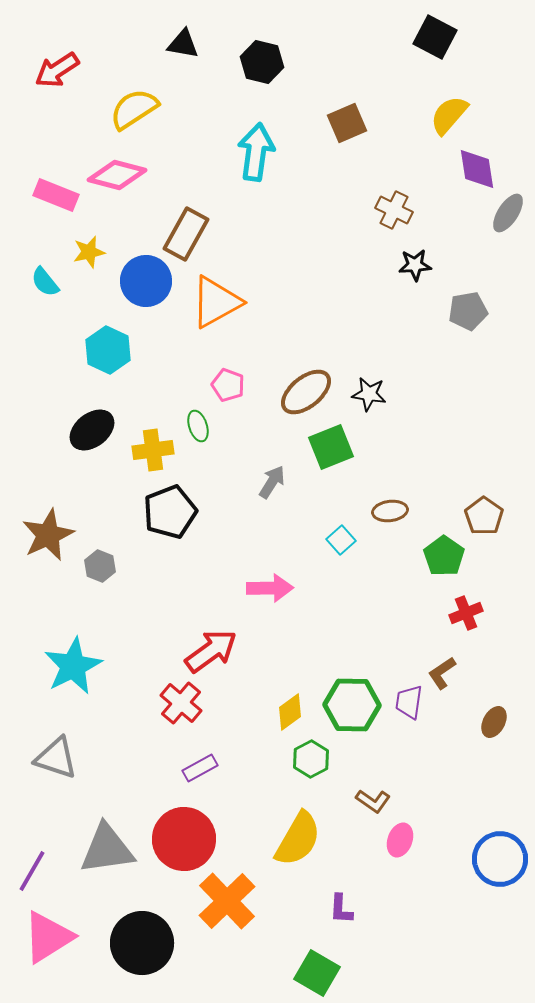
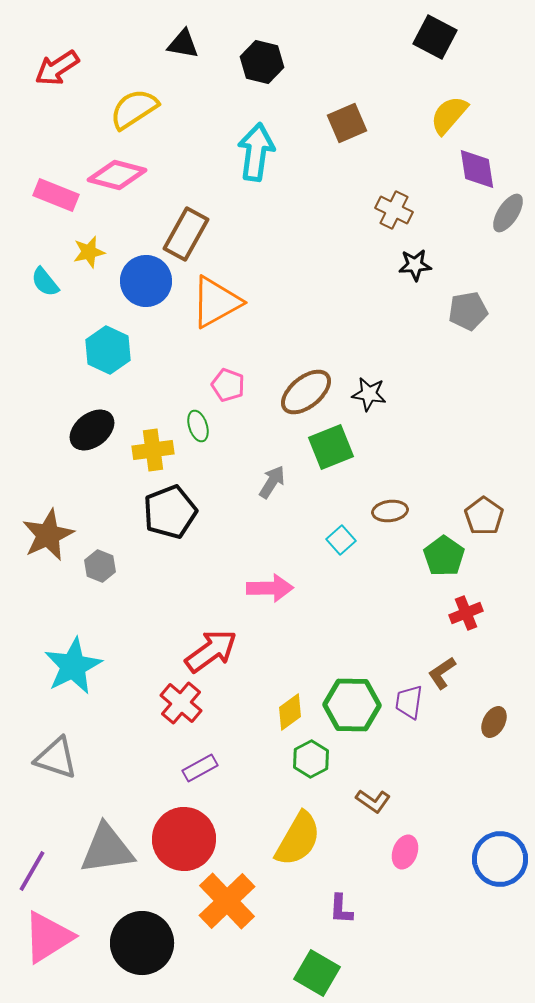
red arrow at (57, 70): moved 2 px up
pink ellipse at (400, 840): moved 5 px right, 12 px down
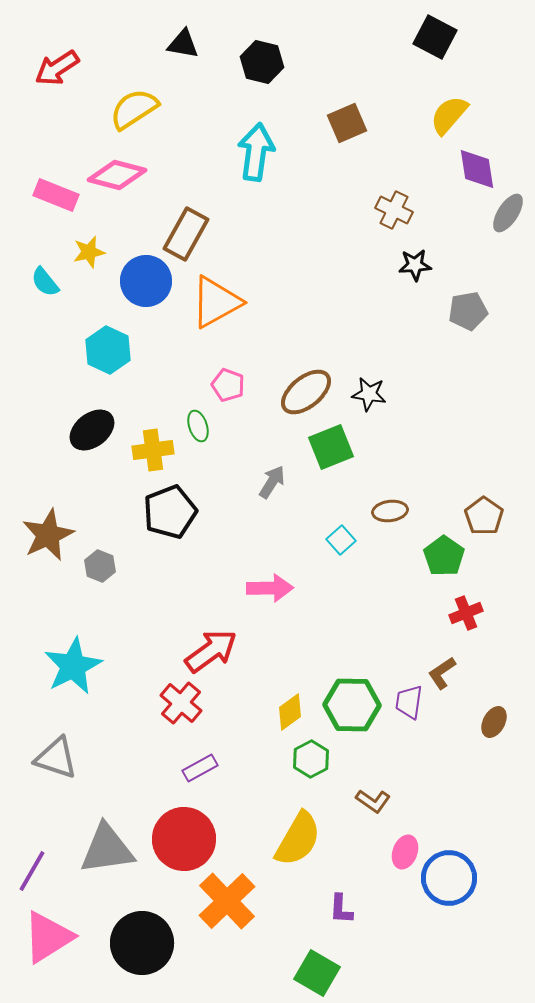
blue circle at (500, 859): moved 51 px left, 19 px down
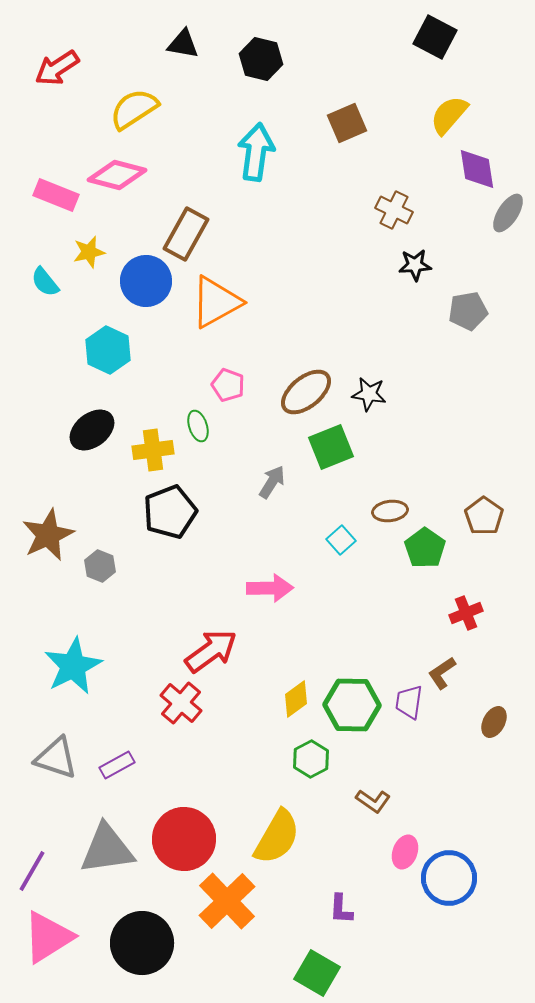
black hexagon at (262, 62): moved 1 px left, 3 px up
green pentagon at (444, 556): moved 19 px left, 8 px up
yellow diamond at (290, 712): moved 6 px right, 13 px up
purple rectangle at (200, 768): moved 83 px left, 3 px up
yellow semicircle at (298, 839): moved 21 px left, 2 px up
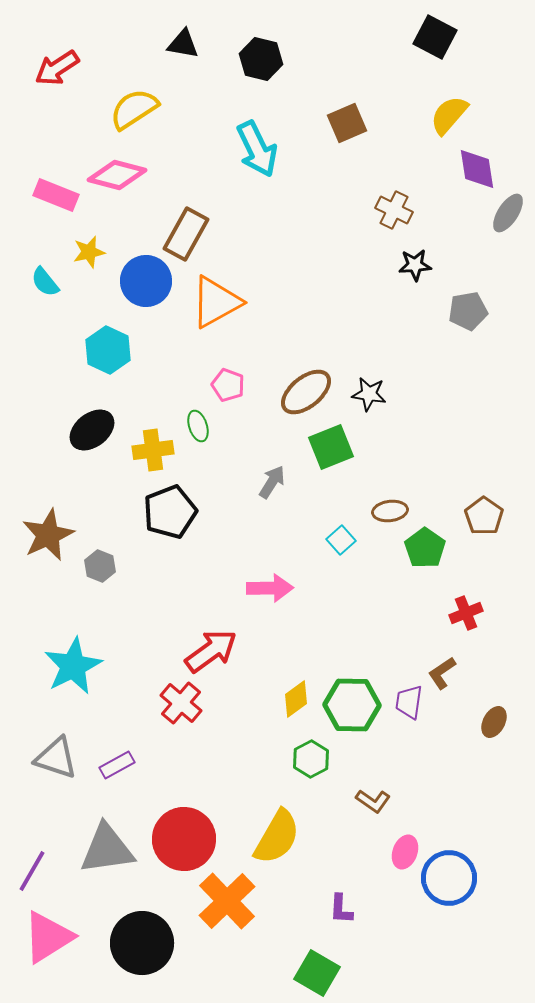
cyan arrow at (256, 152): moved 1 px right, 3 px up; rotated 146 degrees clockwise
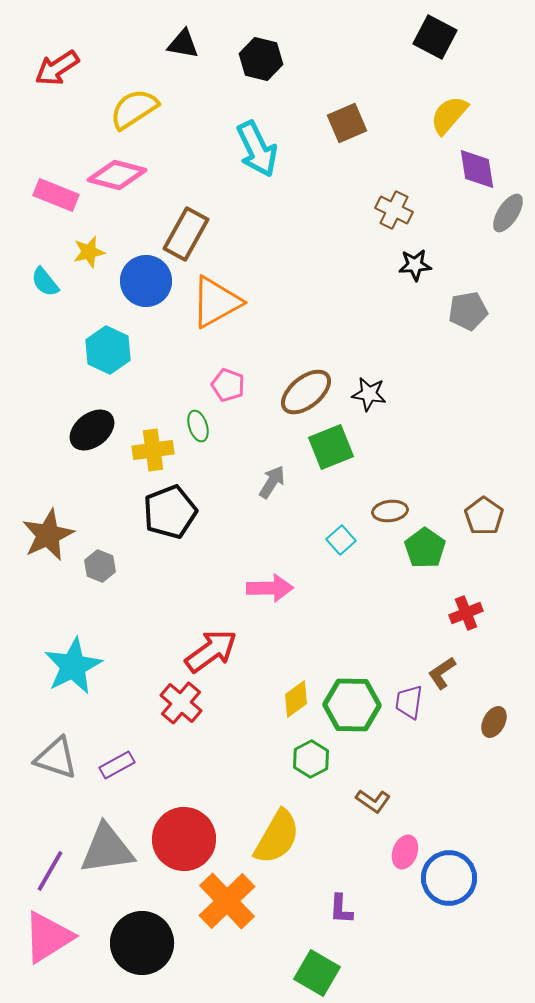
purple line at (32, 871): moved 18 px right
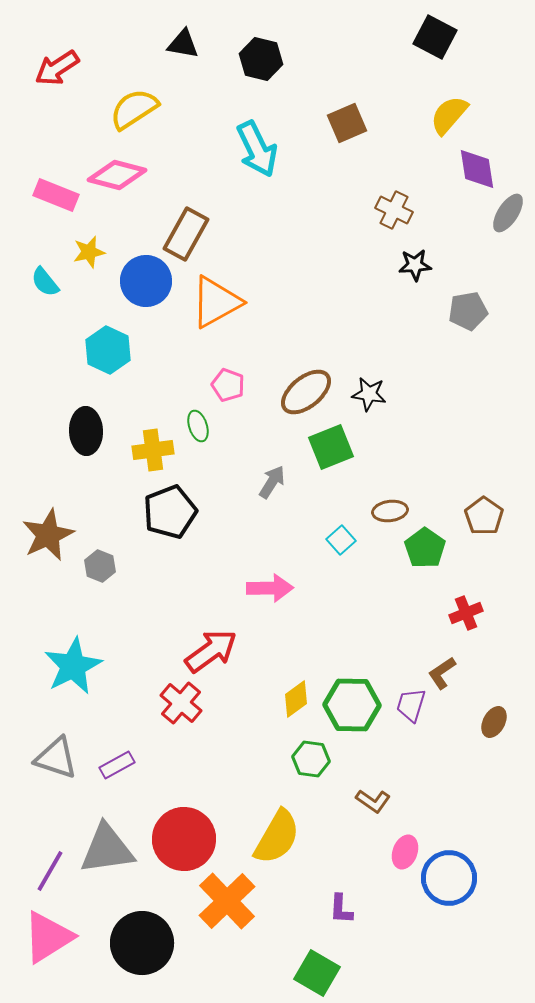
black ellipse at (92, 430): moved 6 px left, 1 px down; rotated 54 degrees counterclockwise
purple trapezoid at (409, 702): moved 2 px right, 3 px down; rotated 9 degrees clockwise
green hexagon at (311, 759): rotated 24 degrees counterclockwise
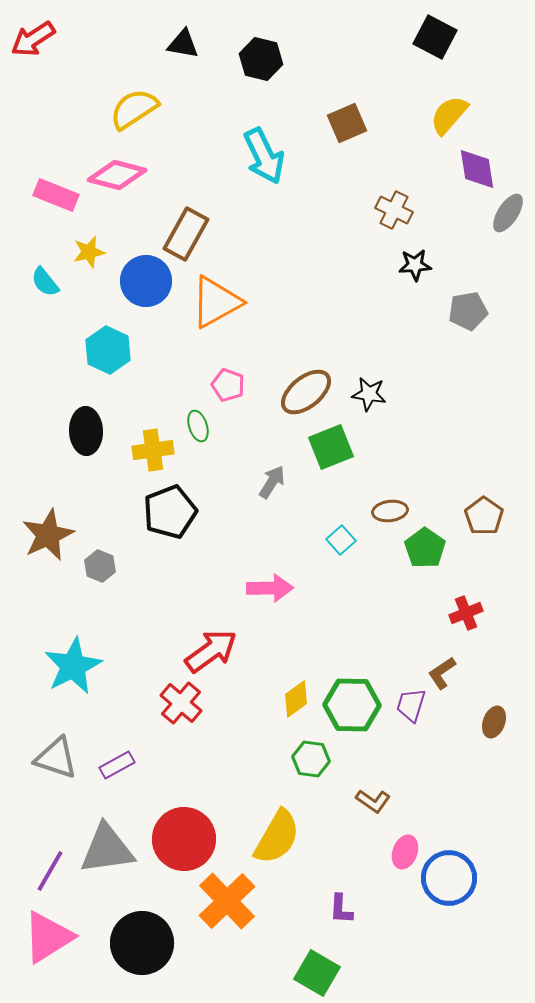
red arrow at (57, 68): moved 24 px left, 29 px up
cyan arrow at (257, 149): moved 7 px right, 7 px down
brown ellipse at (494, 722): rotated 8 degrees counterclockwise
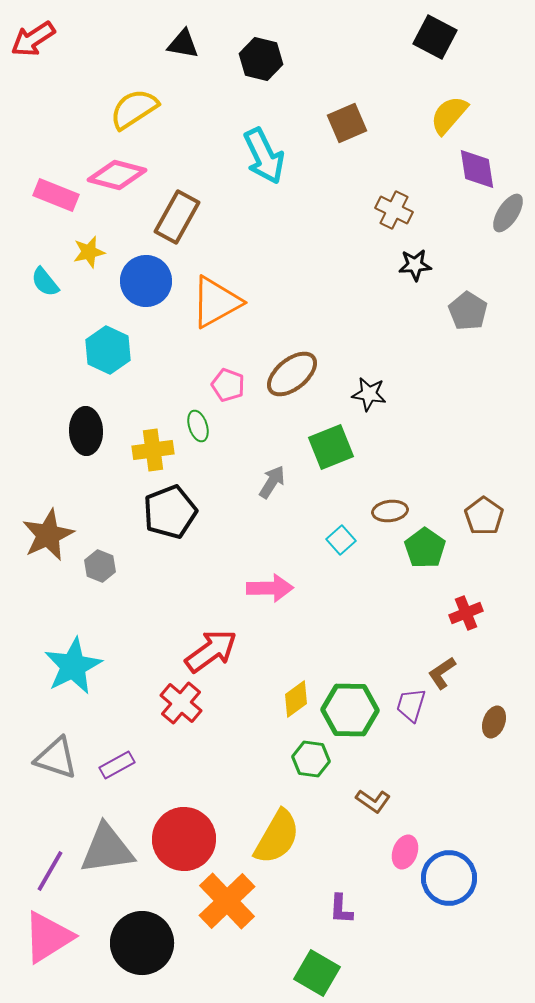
brown rectangle at (186, 234): moved 9 px left, 17 px up
gray pentagon at (468, 311): rotated 30 degrees counterclockwise
brown ellipse at (306, 392): moved 14 px left, 18 px up
green hexagon at (352, 705): moved 2 px left, 5 px down
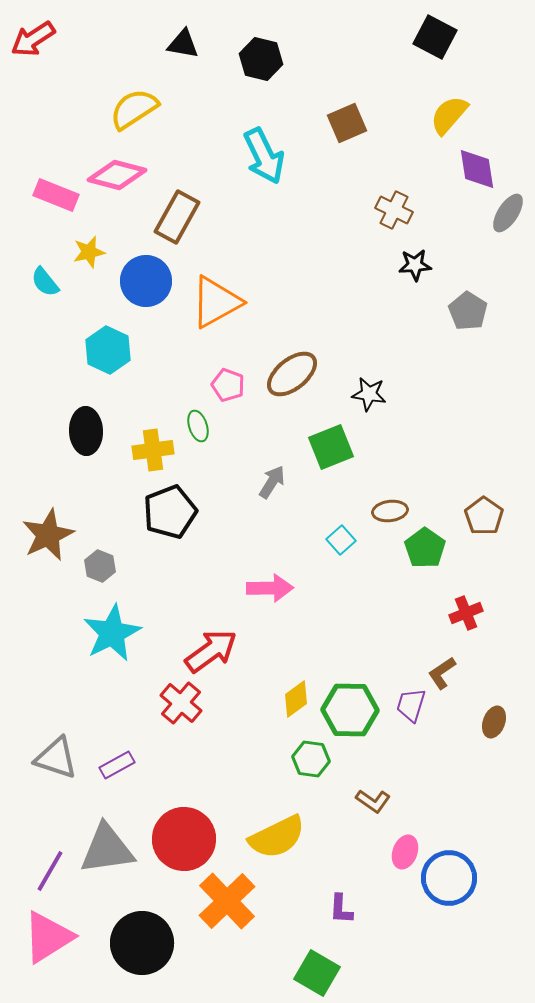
cyan star at (73, 666): moved 39 px right, 33 px up
yellow semicircle at (277, 837): rotated 34 degrees clockwise
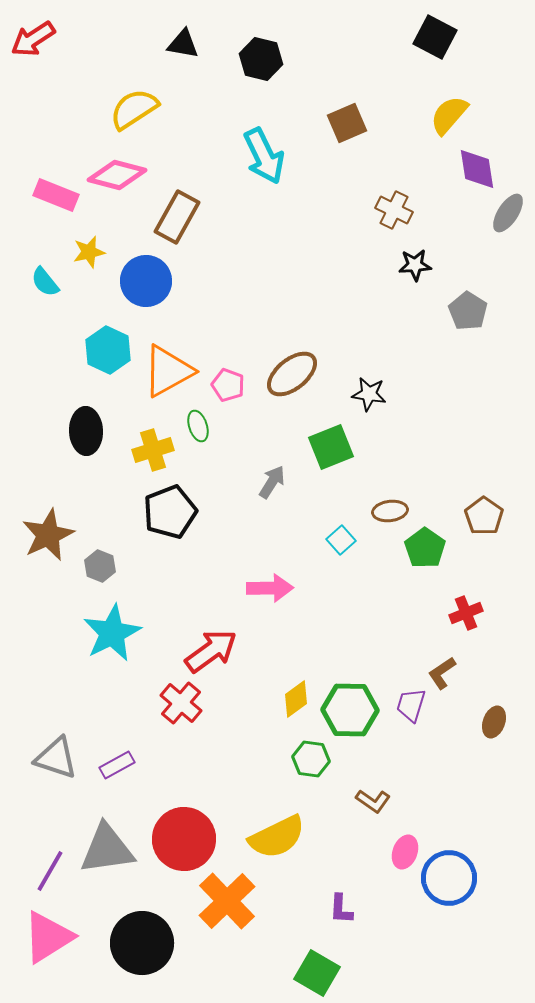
orange triangle at (216, 302): moved 48 px left, 69 px down
yellow cross at (153, 450): rotated 9 degrees counterclockwise
